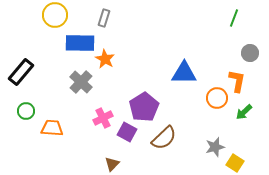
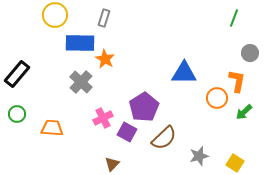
black rectangle: moved 4 px left, 2 px down
green circle: moved 9 px left, 3 px down
gray star: moved 16 px left, 9 px down
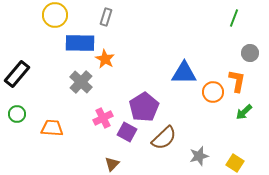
gray rectangle: moved 2 px right, 1 px up
orange circle: moved 4 px left, 6 px up
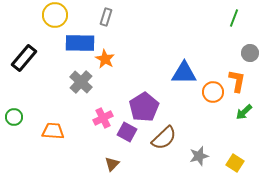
black rectangle: moved 7 px right, 16 px up
green circle: moved 3 px left, 3 px down
orange trapezoid: moved 1 px right, 3 px down
